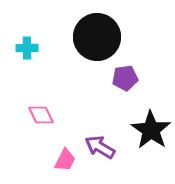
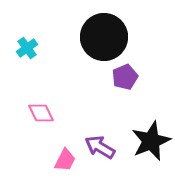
black circle: moved 7 px right
cyan cross: rotated 35 degrees counterclockwise
purple pentagon: moved 1 px up; rotated 15 degrees counterclockwise
pink diamond: moved 2 px up
black star: moved 11 px down; rotated 15 degrees clockwise
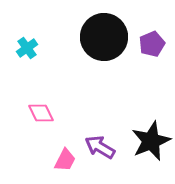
purple pentagon: moved 27 px right, 33 px up
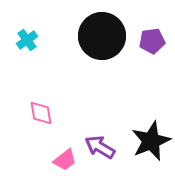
black circle: moved 2 px left, 1 px up
purple pentagon: moved 3 px up; rotated 15 degrees clockwise
cyan cross: moved 8 px up
pink diamond: rotated 16 degrees clockwise
pink trapezoid: rotated 25 degrees clockwise
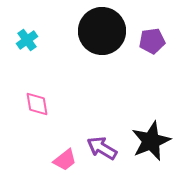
black circle: moved 5 px up
pink diamond: moved 4 px left, 9 px up
purple arrow: moved 2 px right, 1 px down
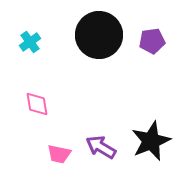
black circle: moved 3 px left, 4 px down
cyan cross: moved 3 px right, 2 px down
purple arrow: moved 1 px left, 1 px up
pink trapezoid: moved 6 px left, 6 px up; rotated 50 degrees clockwise
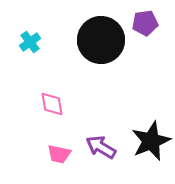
black circle: moved 2 px right, 5 px down
purple pentagon: moved 7 px left, 18 px up
pink diamond: moved 15 px right
